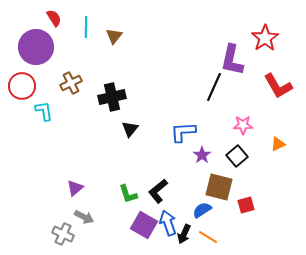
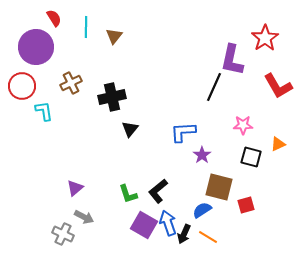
black square: moved 14 px right, 1 px down; rotated 35 degrees counterclockwise
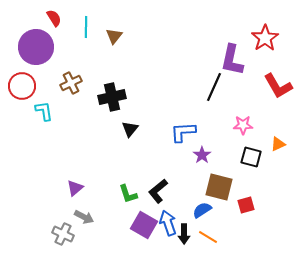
black arrow: rotated 24 degrees counterclockwise
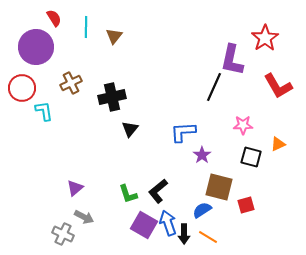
red circle: moved 2 px down
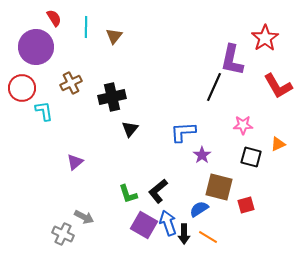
purple triangle: moved 26 px up
blue semicircle: moved 3 px left, 1 px up
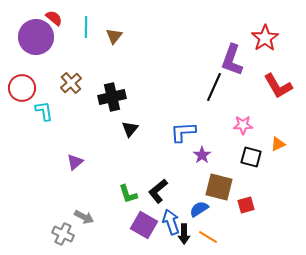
red semicircle: rotated 18 degrees counterclockwise
purple circle: moved 10 px up
purple L-shape: rotated 8 degrees clockwise
brown cross: rotated 15 degrees counterclockwise
blue arrow: moved 3 px right, 1 px up
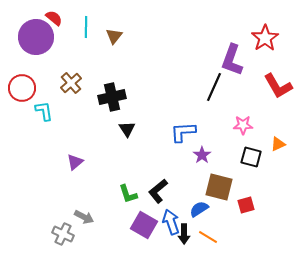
black triangle: moved 3 px left; rotated 12 degrees counterclockwise
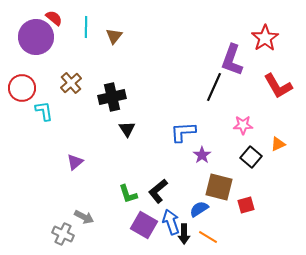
black square: rotated 25 degrees clockwise
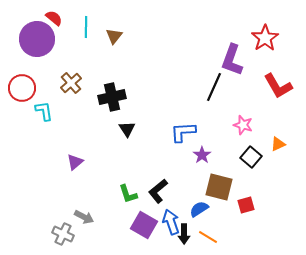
purple circle: moved 1 px right, 2 px down
pink star: rotated 18 degrees clockwise
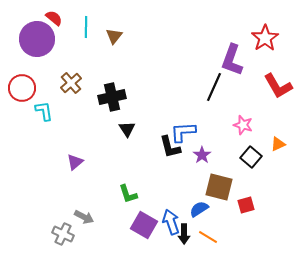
black L-shape: moved 12 px right, 44 px up; rotated 65 degrees counterclockwise
